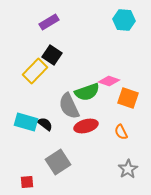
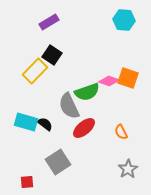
orange square: moved 20 px up
red ellipse: moved 2 px left, 2 px down; rotated 25 degrees counterclockwise
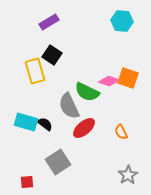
cyan hexagon: moved 2 px left, 1 px down
yellow rectangle: rotated 60 degrees counterclockwise
green semicircle: rotated 45 degrees clockwise
gray star: moved 6 px down
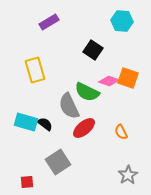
black square: moved 41 px right, 5 px up
yellow rectangle: moved 1 px up
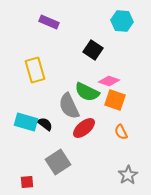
purple rectangle: rotated 54 degrees clockwise
orange square: moved 13 px left, 22 px down
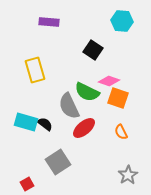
purple rectangle: rotated 18 degrees counterclockwise
orange square: moved 3 px right, 2 px up
red square: moved 2 px down; rotated 24 degrees counterclockwise
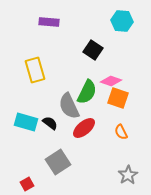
pink diamond: moved 2 px right
green semicircle: rotated 90 degrees counterclockwise
black semicircle: moved 5 px right, 1 px up
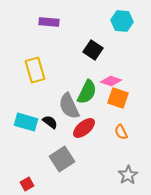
black semicircle: moved 1 px up
gray square: moved 4 px right, 3 px up
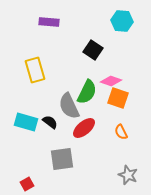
gray square: rotated 25 degrees clockwise
gray star: rotated 18 degrees counterclockwise
